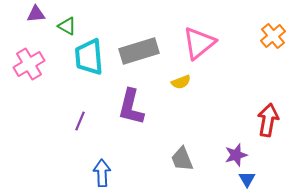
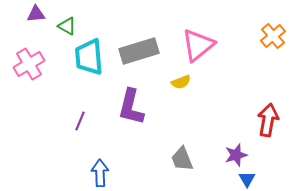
pink triangle: moved 1 px left, 2 px down
blue arrow: moved 2 px left
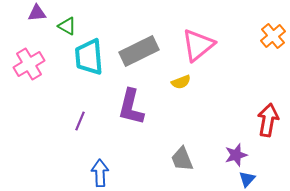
purple triangle: moved 1 px right, 1 px up
gray rectangle: rotated 9 degrees counterclockwise
blue triangle: rotated 12 degrees clockwise
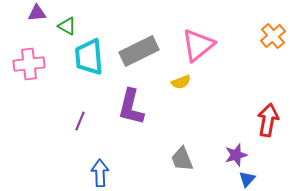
pink cross: rotated 24 degrees clockwise
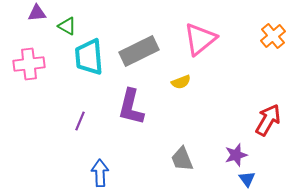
pink triangle: moved 2 px right, 6 px up
red arrow: rotated 20 degrees clockwise
blue triangle: rotated 18 degrees counterclockwise
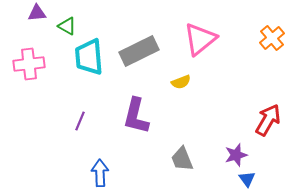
orange cross: moved 1 px left, 2 px down
purple L-shape: moved 5 px right, 9 px down
